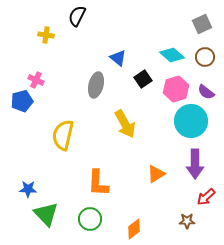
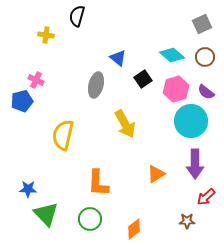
black semicircle: rotated 10 degrees counterclockwise
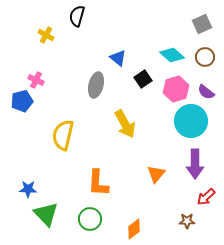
yellow cross: rotated 21 degrees clockwise
orange triangle: rotated 18 degrees counterclockwise
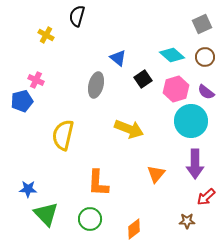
yellow arrow: moved 4 px right, 5 px down; rotated 40 degrees counterclockwise
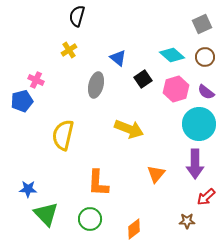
yellow cross: moved 23 px right, 15 px down; rotated 28 degrees clockwise
cyan circle: moved 8 px right, 3 px down
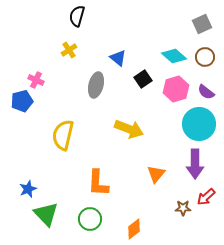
cyan diamond: moved 2 px right, 1 px down
blue star: rotated 24 degrees counterclockwise
brown star: moved 4 px left, 13 px up
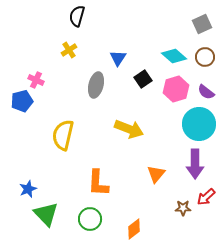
blue triangle: rotated 24 degrees clockwise
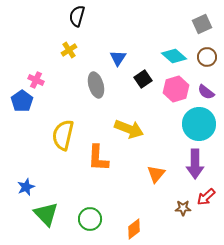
brown circle: moved 2 px right
gray ellipse: rotated 30 degrees counterclockwise
blue pentagon: rotated 20 degrees counterclockwise
orange L-shape: moved 25 px up
blue star: moved 2 px left, 2 px up
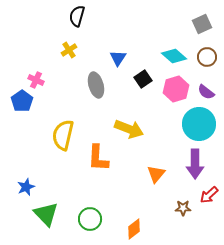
red arrow: moved 3 px right, 2 px up
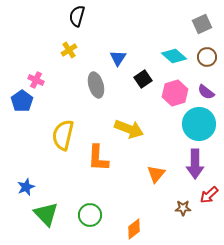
pink hexagon: moved 1 px left, 4 px down
green circle: moved 4 px up
